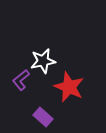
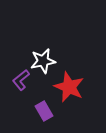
purple rectangle: moved 1 px right, 6 px up; rotated 18 degrees clockwise
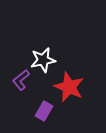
white star: moved 1 px up
purple rectangle: rotated 60 degrees clockwise
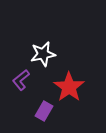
white star: moved 6 px up
red star: rotated 12 degrees clockwise
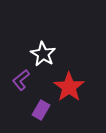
white star: rotated 30 degrees counterclockwise
purple rectangle: moved 3 px left, 1 px up
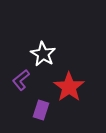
purple rectangle: rotated 12 degrees counterclockwise
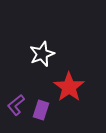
white star: moved 1 px left; rotated 20 degrees clockwise
purple L-shape: moved 5 px left, 25 px down
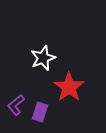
white star: moved 1 px right, 4 px down
purple rectangle: moved 1 px left, 2 px down
